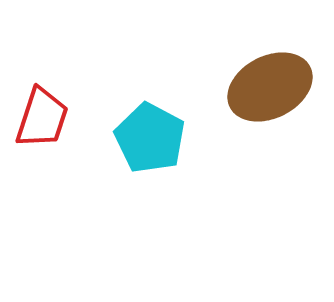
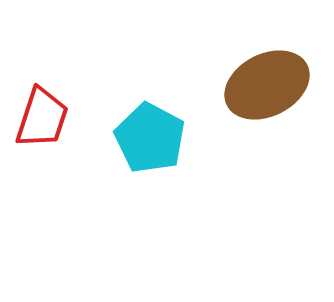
brown ellipse: moved 3 px left, 2 px up
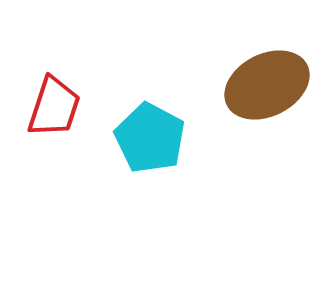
red trapezoid: moved 12 px right, 11 px up
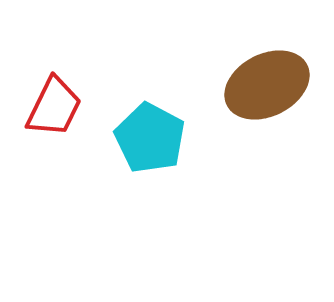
red trapezoid: rotated 8 degrees clockwise
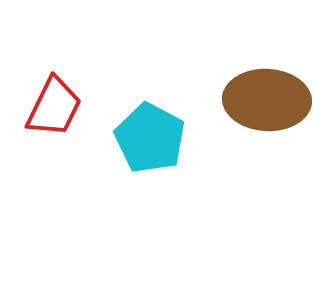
brown ellipse: moved 15 px down; rotated 30 degrees clockwise
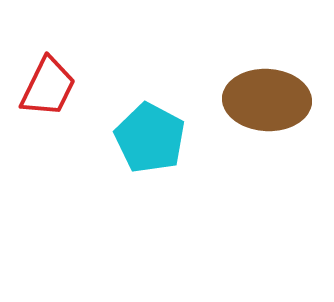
red trapezoid: moved 6 px left, 20 px up
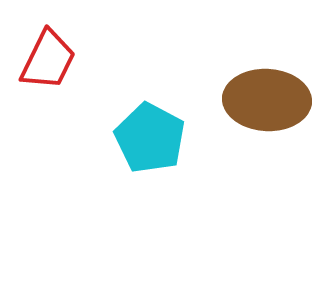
red trapezoid: moved 27 px up
